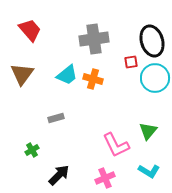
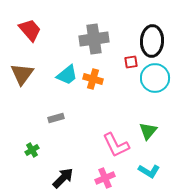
black ellipse: rotated 20 degrees clockwise
black arrow: moved 4 px right, 3 px down
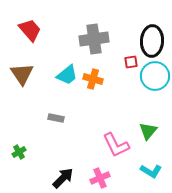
brown triangle: rotated 10 degrees counterclockwise
cyan circle: moved 2 px up
gray rectangle: rotated 28 degrees clockwise
green cross: moved 13 px left, 2 px down
cyan L-shape: moved 2 px right
pink cross: moved 5 px left
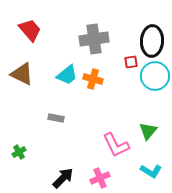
brown triangle: rotated 30 degrees counterclockwise
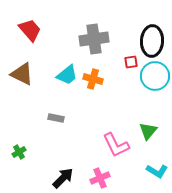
cyan L-shape: moved 6 px right
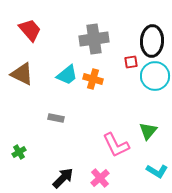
pink cross: rotated 18 degrees counterclockwise
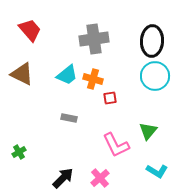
red square: moved 21 px left, 36 px down
gray rectangle: moved 13 px right
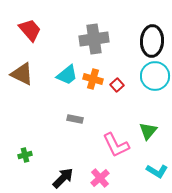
red square: moved 7 px right, 13 px up; rotated 32 degrees counterclockwise
gray rectangle: moved 6 px right, 1 px down
green cross: moved 6 px right, 3 px down; rotated 16 degrees clockwise
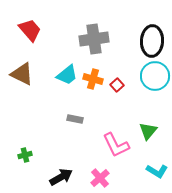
black arrow: moved 2 px left, 1 px up; rotated 15 degrees clockwise
